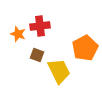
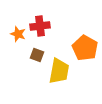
orange pentagon: rotated 15 degrees counterclockwise
yellow trapezoid: rotated 36 degrees clockwise
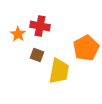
red cross: rotated 18 degrees clockwise
orange star: rotated 14 degrees clockwise
orange pentagon: moved 1 px right; rotated 15 degrees clockwise
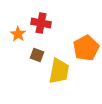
red cross: moved 1 px right, 3 px up
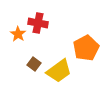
red cross: moved 3 px left
brown square: moved 3 px left, 9 px down; rotated 16 degrees clockwise
yellow trapezoid: rotated 44 degrees clockwise
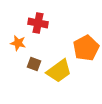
orange star: moved 9 px down; rotated 21 degrees counterclockwise
brown square: rotated 16 degrees counterclockwise
